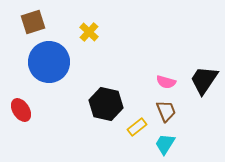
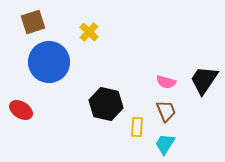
red ellipse: rotated 25 degrees counterclockwise
yellow rectangle: rotated 48 degrees counterclockwise
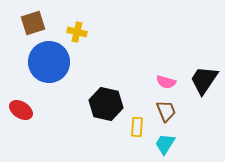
brown square: moved 1 px down
yellow cross: moved 12 px left; rotated 30 degrees counterclockwise
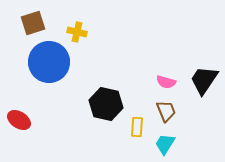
red ellipse: moved 2 px left, 10 px down
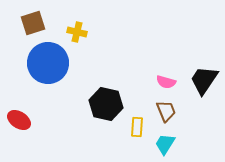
blue circle: moved 1 px left, 1 px down
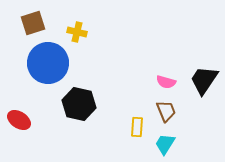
black hexagon: moved 27 px left
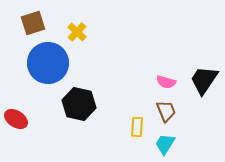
yellow cross: rotated 30 degrees clockwise
red ellipse: moved 3 px left, 1 px up
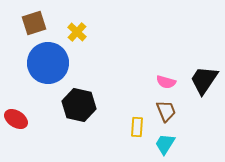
brown square: moved 1 px right
black hexagon: moved 1 px down
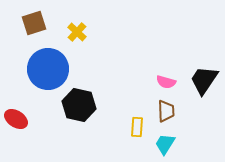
blue circle: moved 6 px down
brown trapezoid: rotated 20 degrees clockwise
